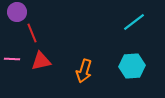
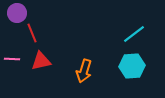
purple circle: moved 1 px down
cyan line: moved 12 px down
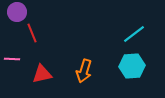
purple circle: moved 1 px up
red triangle: moved 1 px right, 13 px down
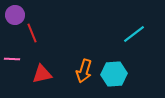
purple circle: moved 2 px left, 3 px down
cyan hexagon: moved 18 px left, 8 px down
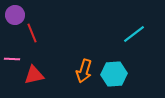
red triangle: moved 8 px left, 1 px down
